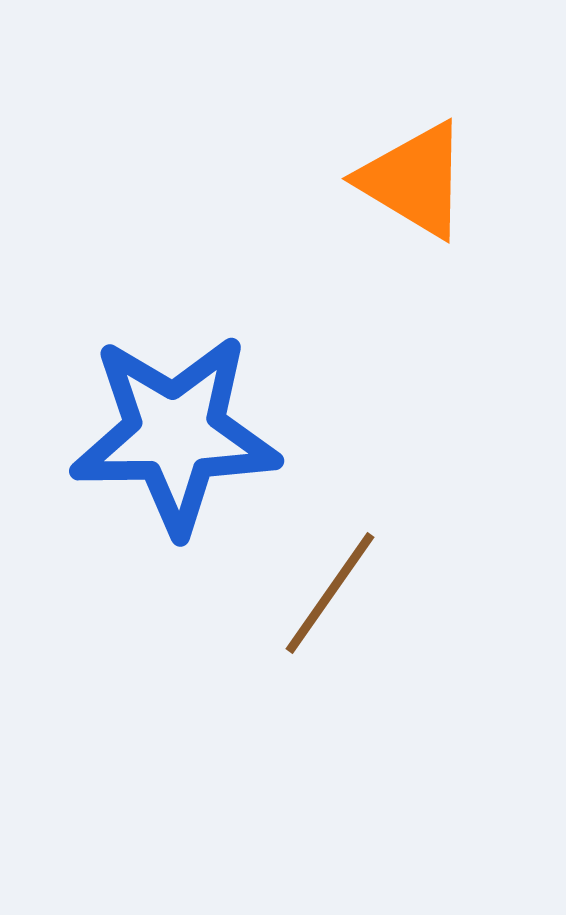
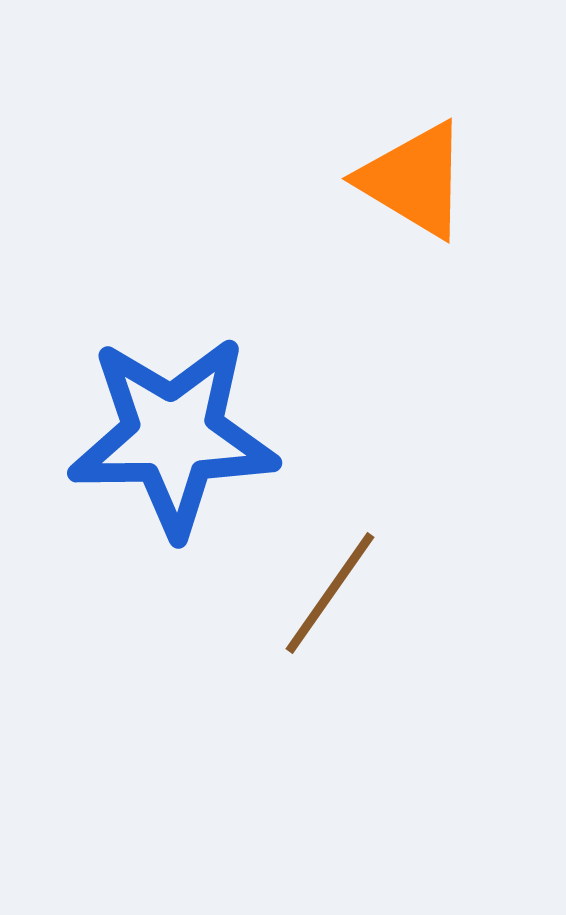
blue star: moved 2 px left, 2 px down
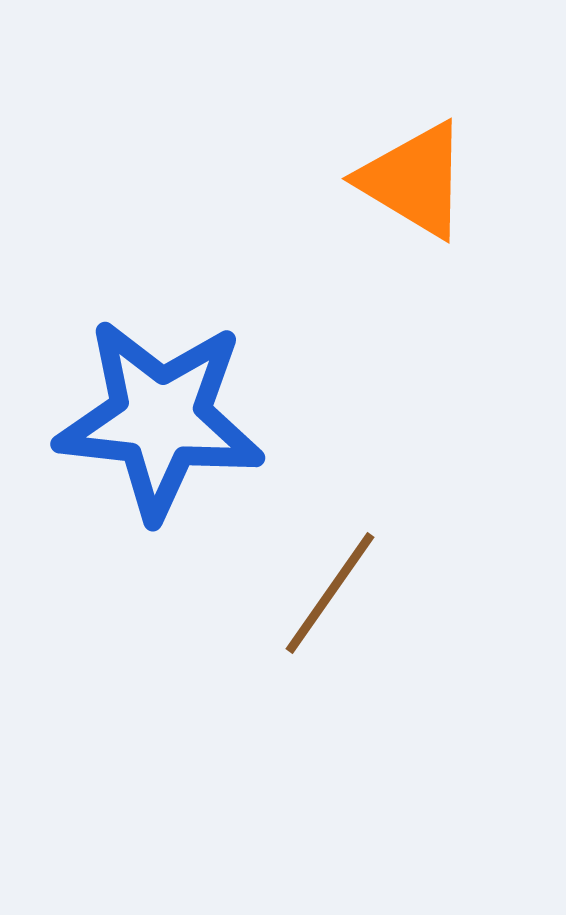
blue star: moved 13 px left, 17 px up; rotated 7 degrees clockwise
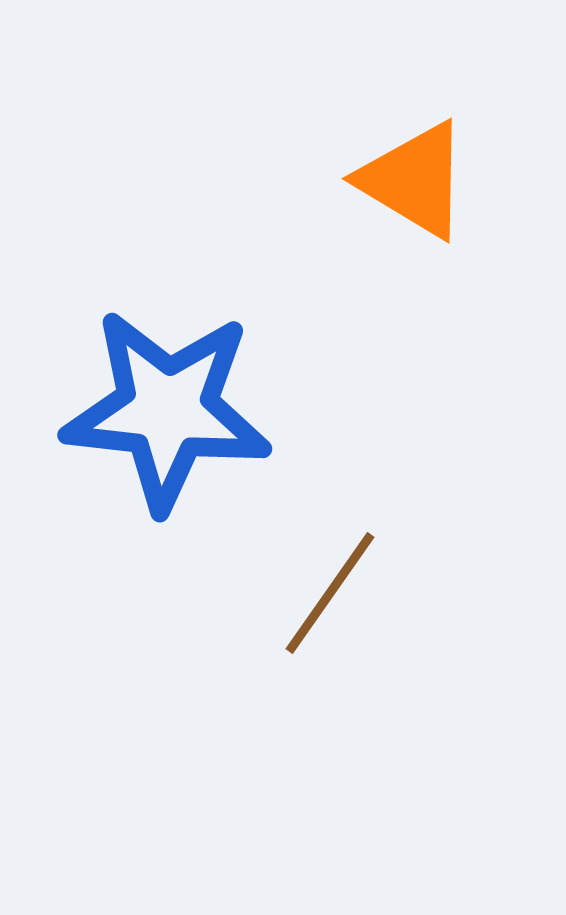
blue star: moved 7 px right, 9 px up
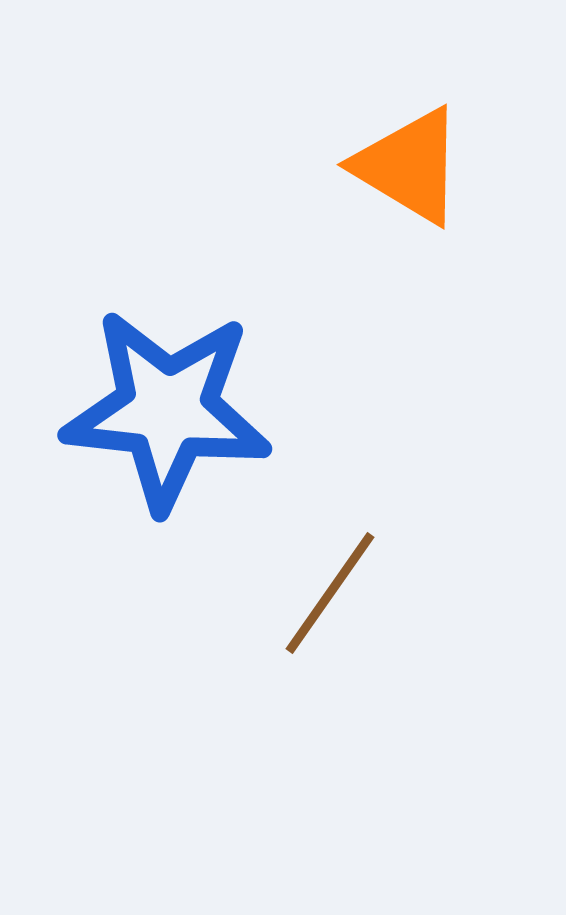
orange triangle: moved 5 px left, 14 px up
